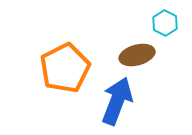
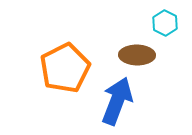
brown ellipse: rotated 16 degrees clockwise
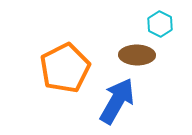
cyan hexagon: moved 5 px left, 1 px down
blue arrow: rotated 9 degrees clockwise
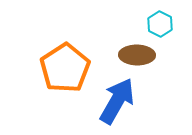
orange pentagon: rotated 6 degrees counterclockwise
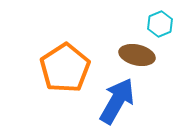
cyan hexagon: rotated 10 degrees clockwise
brown ellipse: rotated 12 degrees clockwise
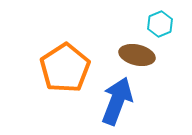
blue arrow: rotated 9 degrees counterclockwise
